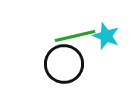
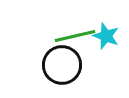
black circle: moved 2 px left, 1 px down
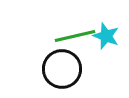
black circle: moved 4 px down
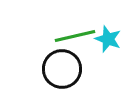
cyan star: moved 2 px right, 3 px down
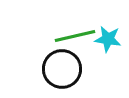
cyan star: rotated 12 degrees counterclockwise
